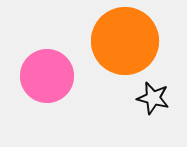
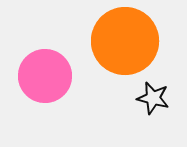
pink circle: moved 2 px left
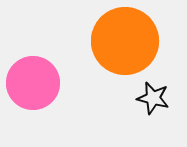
pink circle: moved 12 px left, 7 px down
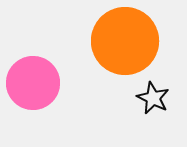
black star: rotated 12 degrees clockwise
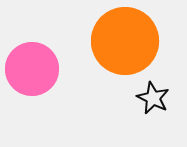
pink circle: moved 1 px left, 14 px up
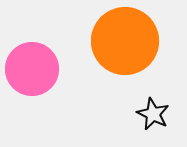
black star: moved 16 px down
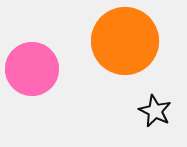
black star: moved 2 px right, 3 px up
